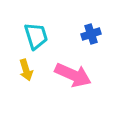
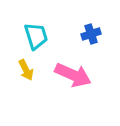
yellow arrow: rotated 10 degrees counterclockwise
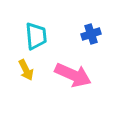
cyan trapezoid: rotated 12 degrees clockwise
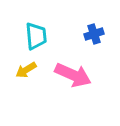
blue cross: moved 3 px right
yellow arrow: rotated 85 degrees clockwise
